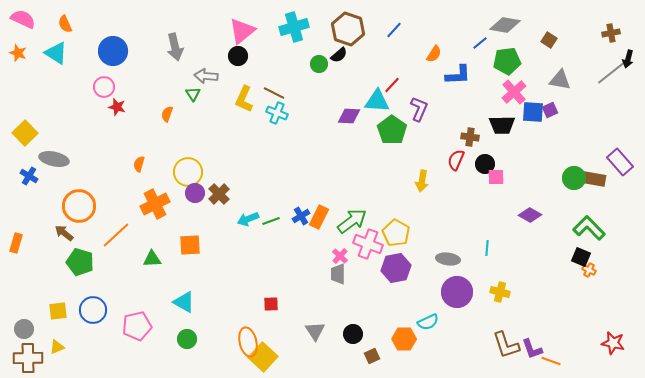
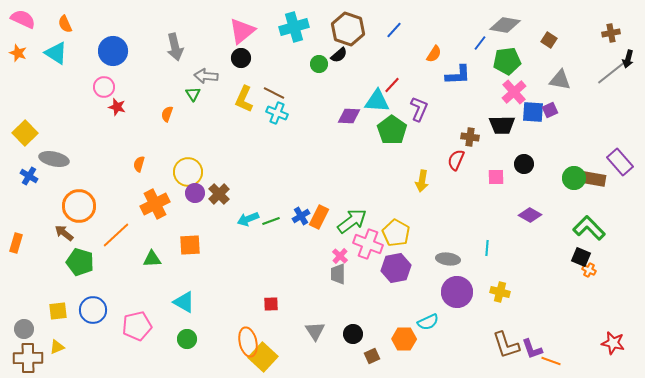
blue line at (480, 43): rotated 14 degrees counterclockwise
black circle at (238, 56): moved 3 px right, 2 px down
black circle at (485, 164): moved 39 px right
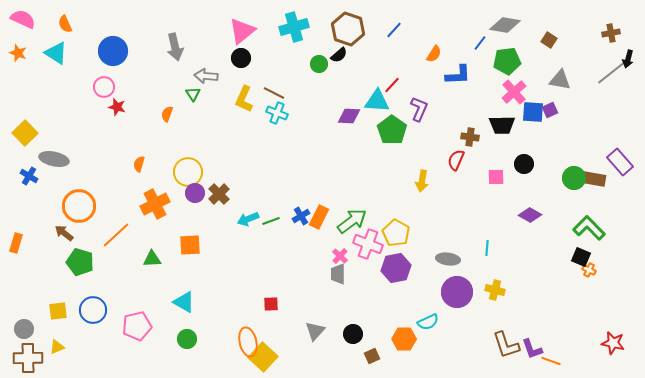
yellow cross at (500, 292): moved 5 px left, 2 px up
gray triangle at (315, 331): rotated 15 degrees clockwise
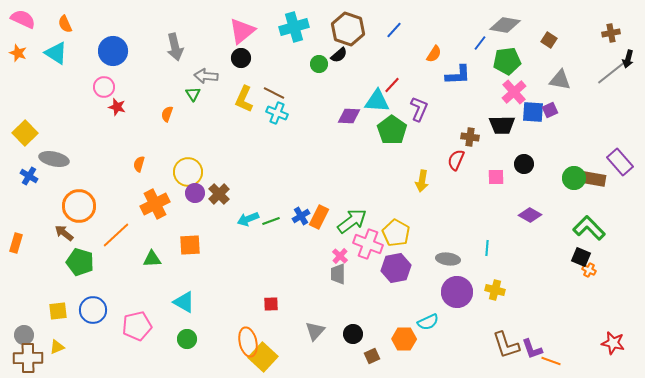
gray circle at (24, 329): moved 6 px down
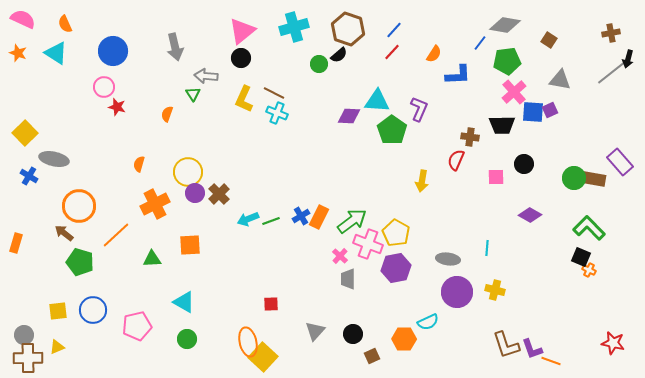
red line at (392, 85): moved 33 px up
gray trapezoid at (338, 274): moved 10 px right, 5 px down
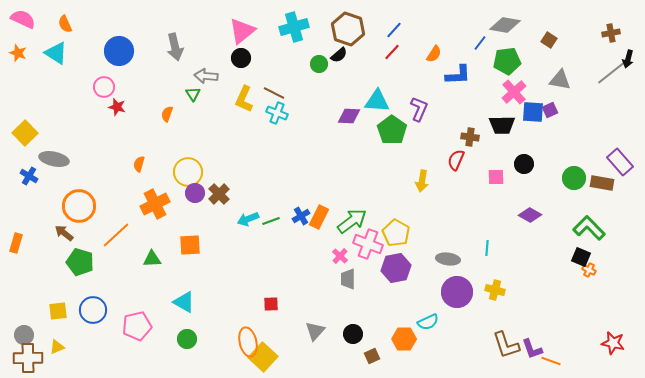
blue circle at (113, 51): moved 6 px right
brown rectangle at (594, 179): moved 8 px right, 4 px down
